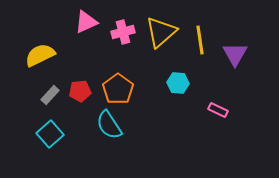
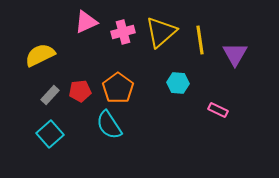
orange pentagon: moved 1 px up
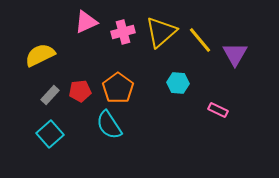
yellow line: rotated 32 degrees counterclockwise
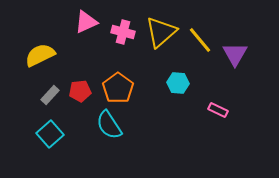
pink cross: rotated 30 degrees clockwise
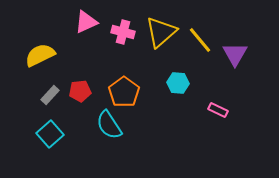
orange pentagon: moved 6 px right, 4 px down
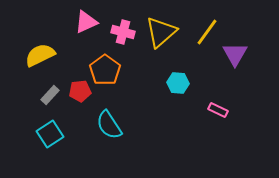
yellow line: moved 7 px right, 8 px up; rotated 76 degrees clockwise
orange pentagon: moved 19 px left, 22 px up
cyan square: rotated 8 degrees clockwise
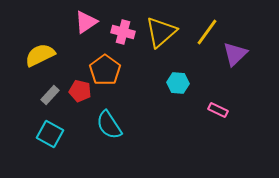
pink triangle: rotated 10 degrees counterclockwise
purple triangle: rotated 16 degrees clockwise
red pentagon: rotated 20 degrees clockwise
cyan square: rotated 28 degrees counterclockwise
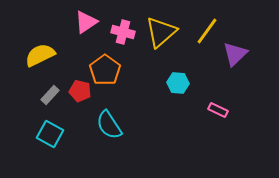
yellow line: moved 1 px up
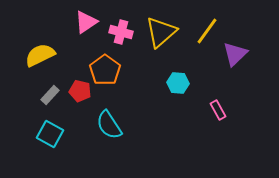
pink cross: moved 2 px left
pink rectangle: rotated 36 degrees clockwise
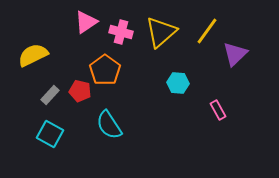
yellow semicircle: moved 7 px left
